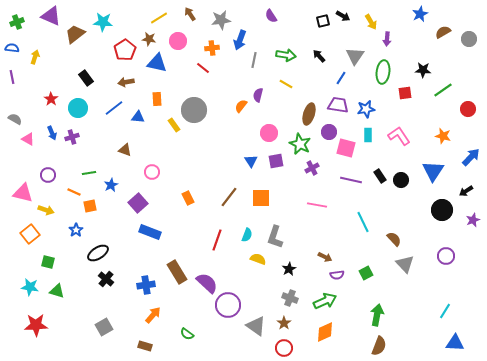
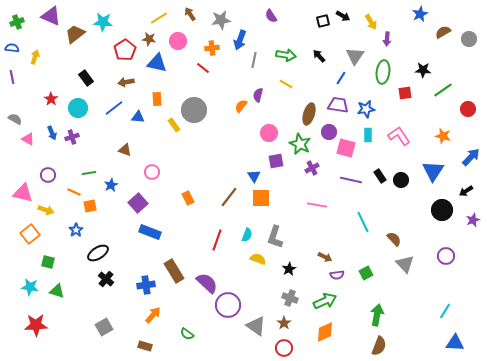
blue triangle at (251, 161): moved 3 px right, 15 px down
brown rectangle at (177, 272): moved 3 px left, 1 px up
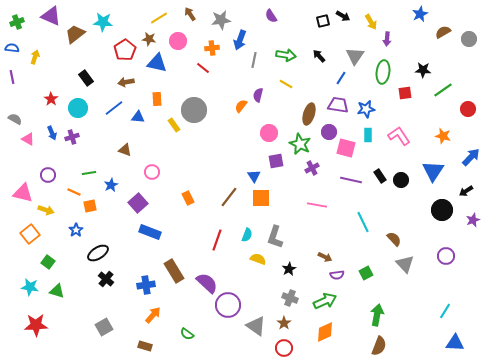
green square at (48, 262): rotated 24 degrees clockwise
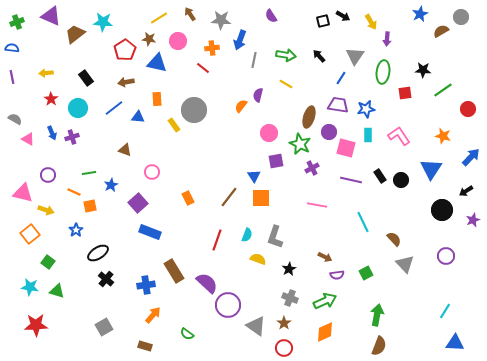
gray star at (221, 20): rotated 12 degrees clockwise
brown semicircle at (443, 32): moved 2 px left, 1 px up
gray circle at (469, 39): moved 8 px left, 22 px up
yellow arrow at (35, 57): moved 11 px right, 16 px down; rotated 112 degrees counterclockwise
brown ellipse at (309, 114): moved 3 px down
blue triangle at (433, 171): moved 2 px left, 2 px up
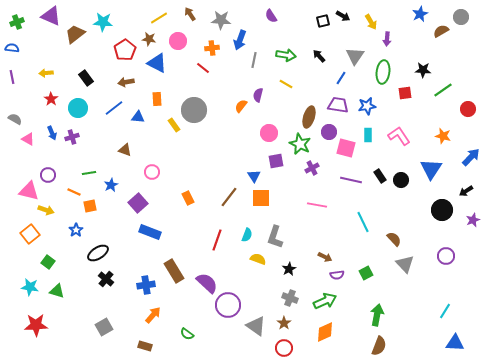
blue triangle at (157, 63): rotated 15 degrees clockwise
blue star at (366, 109): moved 1 px right, 3 px up
pink triangle at (23, 193): moved 6 px right, 2 px up
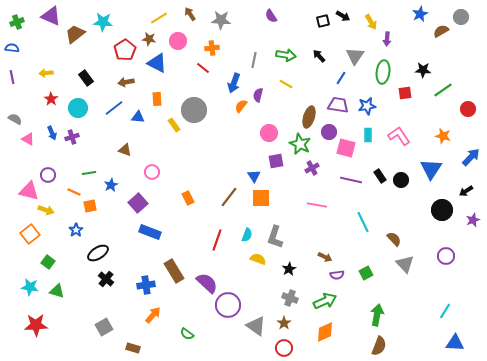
blue arrow at (240, 40): moved 6 px left, 43 px down
brown rectangle at (145, 346): moved 12 px left, 2 px down
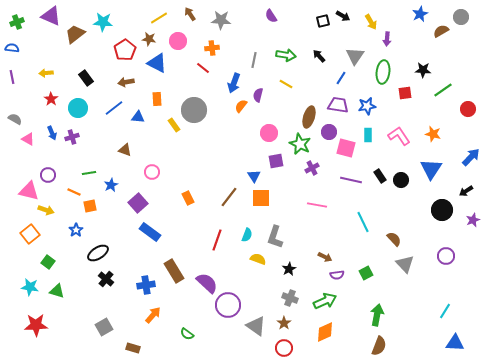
orange star at (443, 136): moved 10 px left, 2 px up
blue rectangle at (150, 232): rotated 15 degrees clockwise
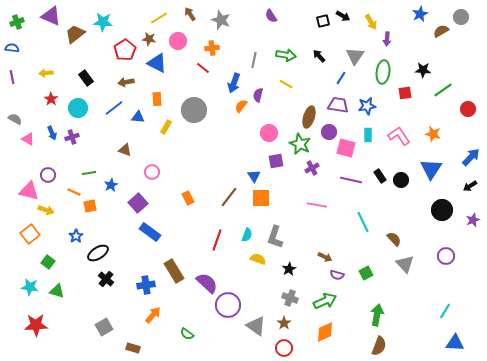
gray star at (221, 20): rotated 18 degrees clockwise
yellow rectangle at (174, 125): moved 8 px left, 2 px down; rotated 64 degrees clockwise
black arrow at (466, 191): moved 4 px right, 5 px up
blue star at (76, 230): moved 6 px down
purple semicircle at (337, 275): rotated 24 degrees clockwise
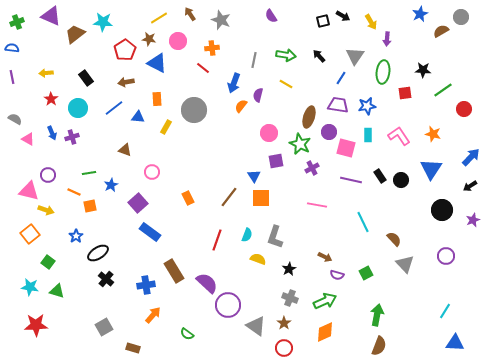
red circle at (468, 109): moved 4 px left
